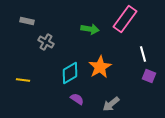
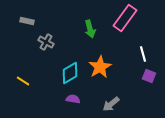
pink rectangle: moved 1 px up
green arrow: rotated 66 degrees clockwise
yellow line: moved 1 px down; rotated 24 degrees clockwise
purple semicircle: moved 4 px left; rotated 24 degrees counterclockwise
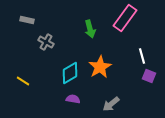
gray rectangle: moved 1 px up
white line: moved 1 px left, 2 px down
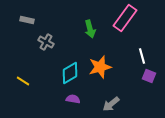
orange star: rotated 15 degrees clockwise
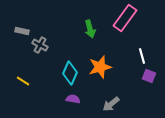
gray rectangle: moved 5 px left, 11 px down
gray cross: moved 6 px left, 3 px down
cyan diamond: rotated 35 degrees counterclockwise
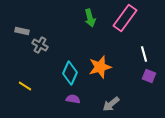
green arrow: moved 11 px up
white line: moved 2 px right, 2 px up
yellow line: moved 2 px right, 5 px down
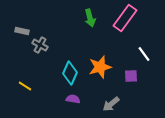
white line: rotated 21 degrees counterclockwise
purple square: moved 18 px left; rotated 24 degrees counterclockwise
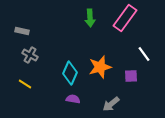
green arrow: rotated 12 degrees clockwise
gray cross: moved 10 px left, 10 px down
yellow line: moved 2 px up
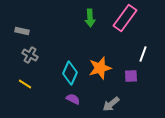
white line: moved 1 px left; rotated 56 degrees clockwise
orange star: moved 1 px down
purple semicircle: rotated 16 degrees clockwise
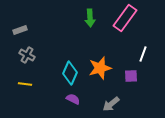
gray rectangle: moved 2 px left, 1 px up; rotated 32 degrees counterclockwise
gray cross: moved 3 px left
yellow line: rotated 24 degrees counterclockwise
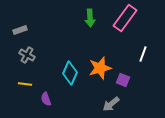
purple square: moved 8 px left, 4 px down; rotated 24 degrees clockwise
purple semicircle: moved 27 px left; rotated 136 degrees counterclockwise
